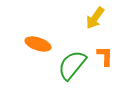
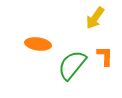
orange ellipse: rotated 10 degrees counterclockwise
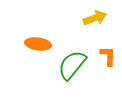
yellow arrow: rotated 145 degrees counterclockwise
orange L-shape: moved 3 px right
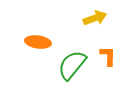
orange ellipse: moved 2 px up
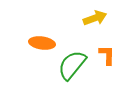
orange ellipse: moved 4 px right, 1 px down
orange L-shape: moved 1 px left, 1 px up
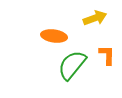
orange ellipse: moved 12 px right, 7 px up
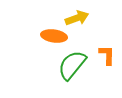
yellow arrow: moved 18 px left
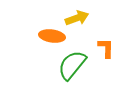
orange ellipse: moved 2 px left
orange L-shape: moved 1 px left, 7 px up
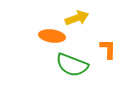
orange L-shape: moved 2 px right, 1 px down
green semicircle: rotated 108 degrees counterclockwise
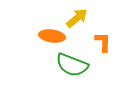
yellow arrow: rotated 20 degrees counterclockwise
orange L-shape: moved 5 px left, 7 px up
